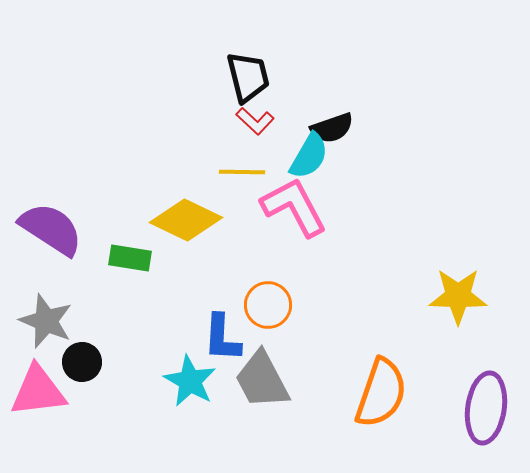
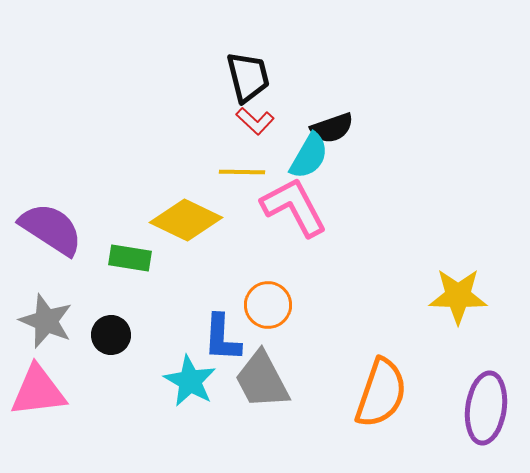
black circle: moved 29 px right, 27 px up
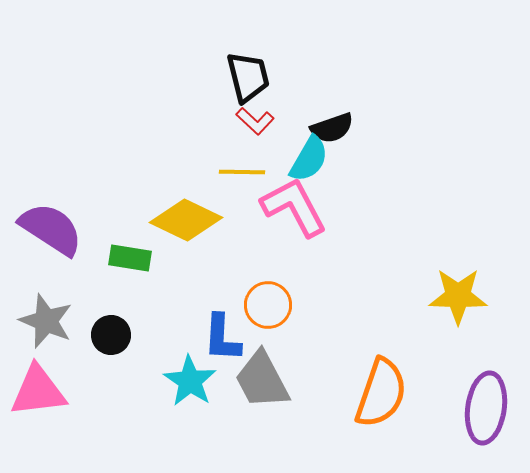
cyan semicircle: moved 3 px down
cyan star: rotated 4 degrees clockwise
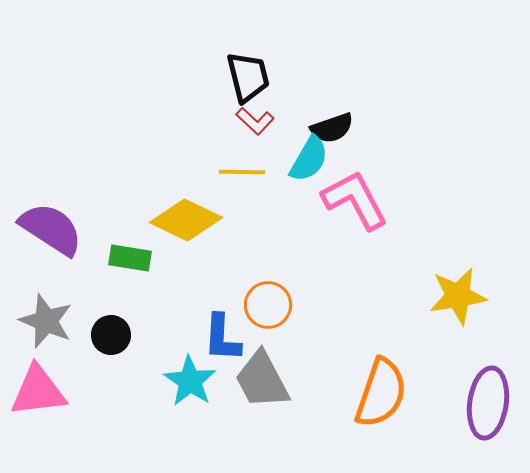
pink L-shape: moved 61 px right, 7 px up
yellow star: rotated 10 degrees counterclockwise
purple ellipse: moved 2 px right, 5 px up
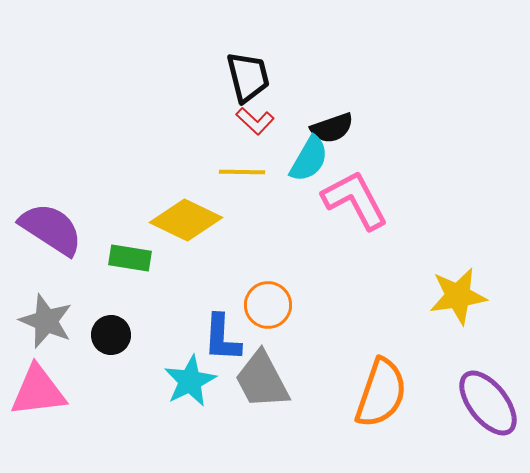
cyan star: rotated 12 degrees clockwise
purple ellipse: rotated 46 degrees counterclockwise
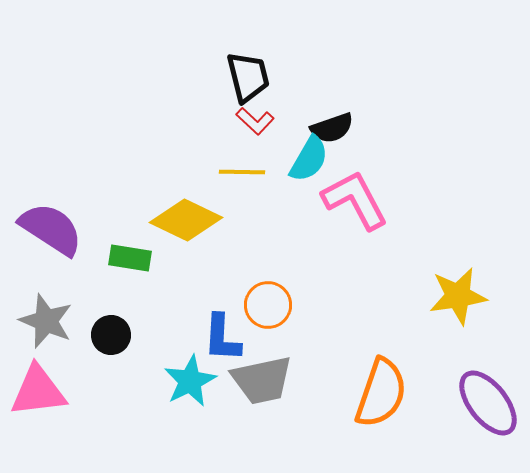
gray trapezoid: rotated 74 degrees counterclockwise
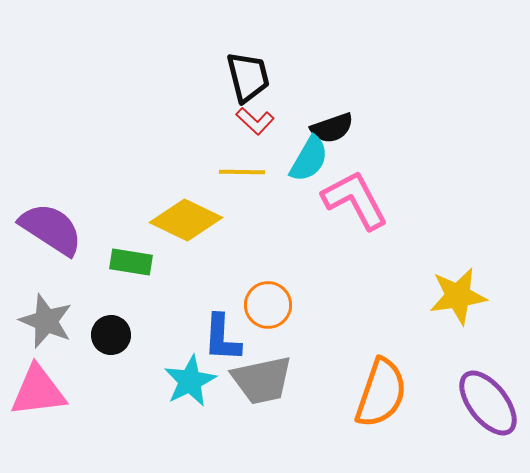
green rectangle: moved 1 px right, 4 px down
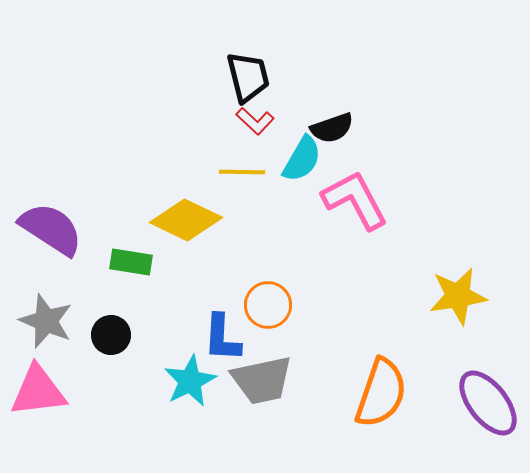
cyan semicircle: moved 7 px left
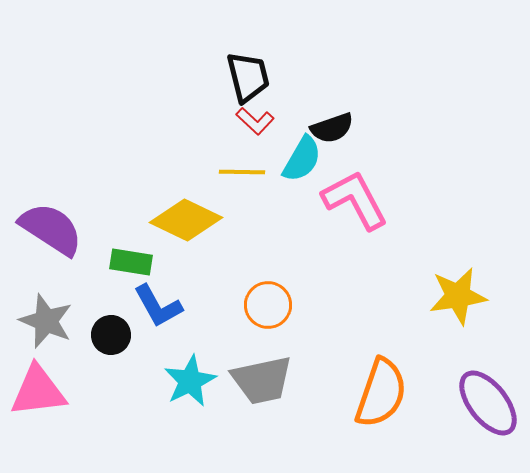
blue L-shape: moved 64 px left, 32 px up; rotated 32 degrees counterclockwise
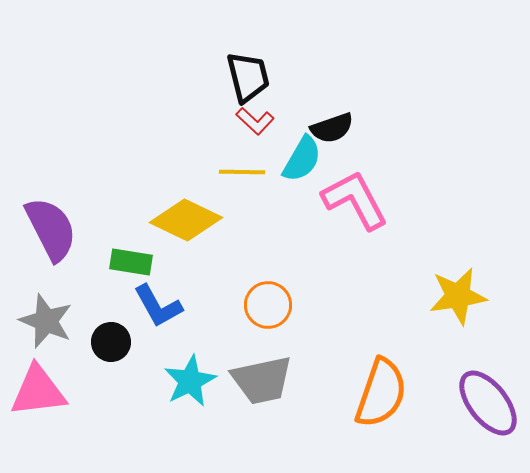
purple semicircle: rotated 30 degrees clockwise
black circle: moved 7 px down
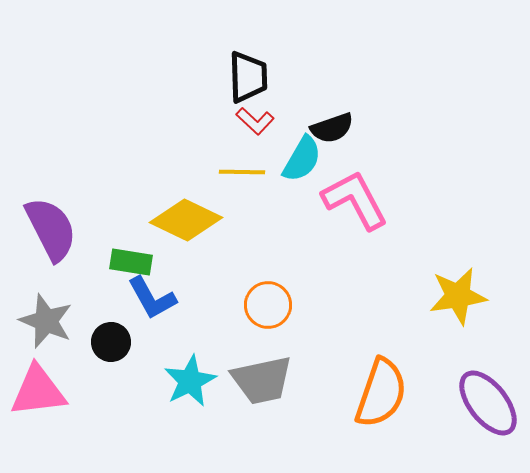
black trapezoid: rotated 12 degrees clockwise
blue L-shape: moved 6 px left, 8 px up
